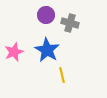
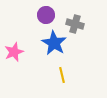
gray cross: moved 5 px right, 1 px down
blue star: moved 7 px right, 7 px up
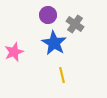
purple circle: moved 2 px right
gray cross: rotated 18 degrees clockwise
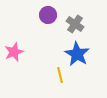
blue star: moved 23 px right, 11 px down
yellow line: moved 2 px left
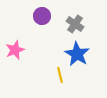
purple circle: moved 6 px left, 1 px down
pink star: moved 1 px right, 2 px up
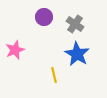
purple circle: moved 2 px right, 1 px down
yellow line: moved 6 px left
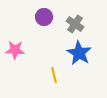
pink star: rotated 24 degrees clockwise
blue star: moved 2 px right, 1 px up
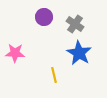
pink star: moved 3 px down
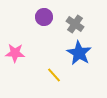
yellow line: rotated 28 degrees counterclockwise
